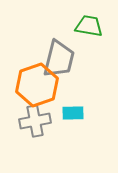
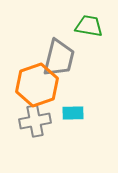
gray trapezoid: moved 1 px up
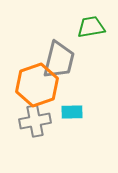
green trapezoid: moved 2 px right, 1 px down; rotated 20 degrees counterclockwise
gray trapezoid: moved 2 px down
cyan rectangle: moved 1 px left, 1 px up
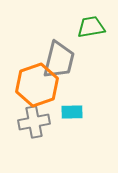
gray cross: moved 1 px left, 1 px down
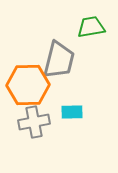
orange hexagon: moved 9 px left; rotated 18 degrees clockwise
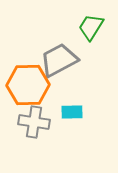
green trapezoid: rotated 48 degrees counterclockwise
gray trapezoid: rotated 132 degrees counterclockwise
gray cross: rotated 20 degrees clockwise
